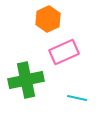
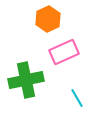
cyan line: rotated 48 degrees clockwise
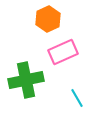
pink rectangle: moved 1 px left
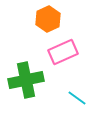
cyan line: rotated 24 degrees counterclockwise
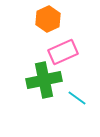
green cross: moved 18 px right
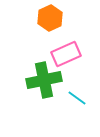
orange hexagon: moved 2 px right, 1 px up
pink rectangle: moved 3 px right, 2 px down
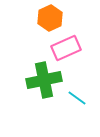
pink rectangle: moved 6 px up
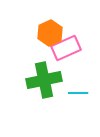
orange hexagon: moved 15 px down
cyan line: moved 1 px right, 5 px up; rotated 36 degrees counterclockwise
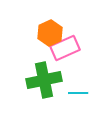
pink rectangle: moved 1 px left
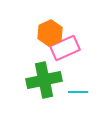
cyan line: moved 1 px up
